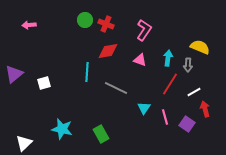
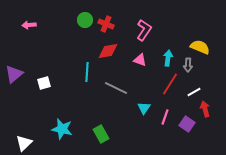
pink line: rotated 35 degrees clockwise
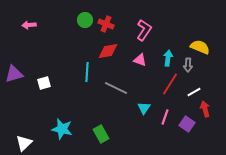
purple triangle: rotated 24 degrees clockwise
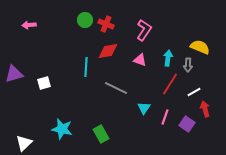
cyan line: moved 1 px left, 5 px up
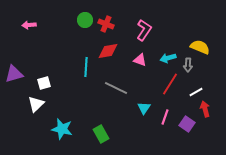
cyan arrow: rotated 112 degrees counterclockwise
white line: moved 2 px right
white triangle: moved 12 px right, 39 px up
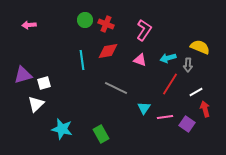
cyan line: moved 4 px left, 7 px up; rotated 12 degrees counterclockwise
purple triangle: moved 9 px right, 1 px down
pink line: rotated 63 degrees clockwise
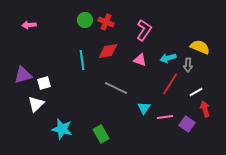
red cross: moved 2 px up
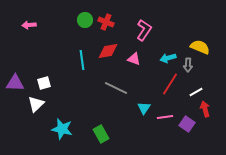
pink triangle: moved 6 px left, 1 px up
purple triangle: moved 8 px left, 8 px down; rotated 18 degrees clockwise
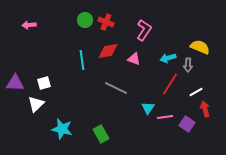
cyan triangle: moved 4 px right
